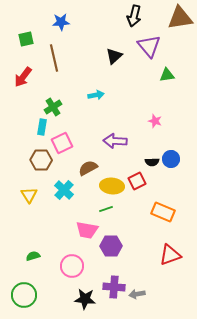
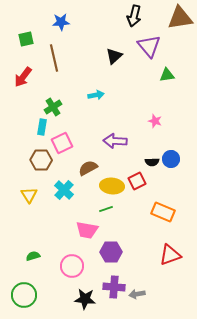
purple hexagon: moved 6 px down
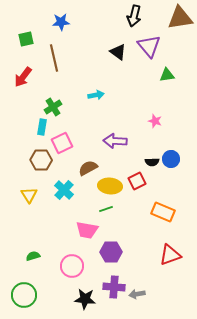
black triangle: moved 4 px right, 4 px up; rotated 42 degrees counterclockwise
yellow ellipse: moved 2 px left
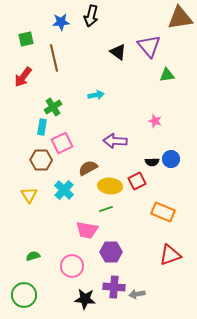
black arrow: moved 43 px left
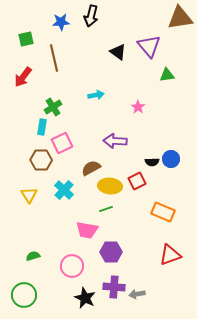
pink star: moved 17 px left, 14 px up; rotated 16 degrees clockwise
brown semicircle: moved 3 px right
black star: moved 1 px up; rotated 20 degrees clockwise
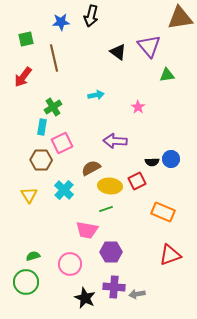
pink circle: moved 2 px left, 2 px up
green circle: moved 2 px right, 13 px up
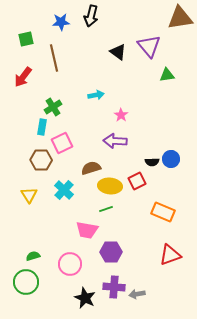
pink star: moved 17 px left, 8 px down
brown semicircle: rotated 12 degrees clockwise
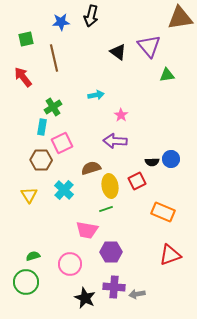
red arrow: rotated 105 degrees clockwise
yellow ellipse: rotated 75 degrees clockwise
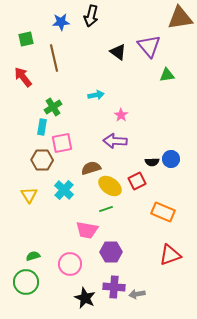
pink square: rotated 15 degrees clockwise
brown hexagon: moved 1 px right
yellow ellipse: rotated 45 degrees counterclockwise
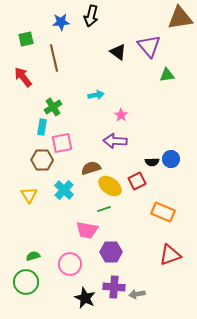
green line: moved 2 px left
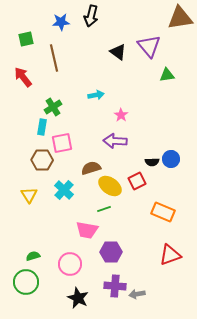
purple cross: moved 1 px right, 1 px up
black star: moved 7 px left
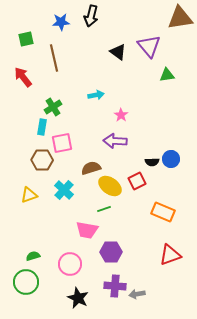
yellow triangle: rotated 42 degrees clockwise
